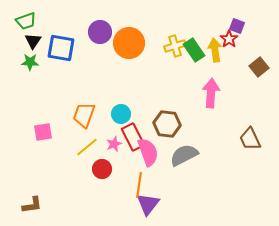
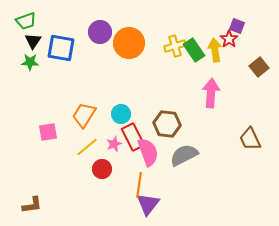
orange trapezoid: rotated 12 degrees clockwise
pink square: moved 5 px right
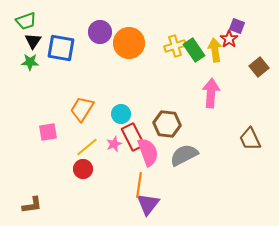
orange trapezoid: moved 2 px left, 6 px up
red circle: moved 19 px left
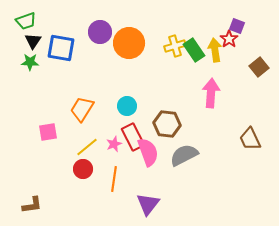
cyan circle: moved 6 px right, 8 px up
orange line: moved 25 px left, 6 px up
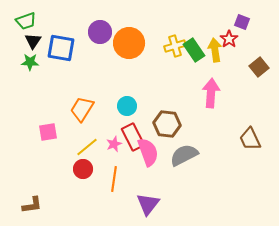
purple square: moved 5 px right, 4 px up
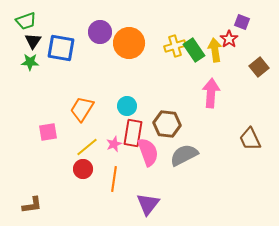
red rectangle: moved 4 px up; rotated 36 degrees clockwise
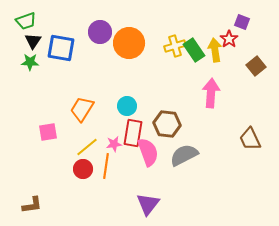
brown square: moved 3 px left, 1 px up
pink star: rotated 14 degrees clockwise
orange line: moved 8 px left, 13 px up
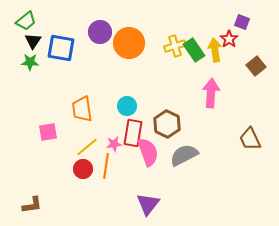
green trapezoid: rotated 20 degrees counterclockwise
orange trapezoid: rotated 40 degrees counterclockwise
brown hexagon: rotated 20 degrees clockwise
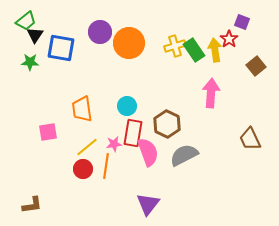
black triangle: moved 2 px right, 6 px up
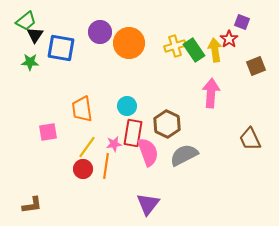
brown square: rotated 18 degrees clockwise
yellow line: rotated 15 degrees counterclockwise
